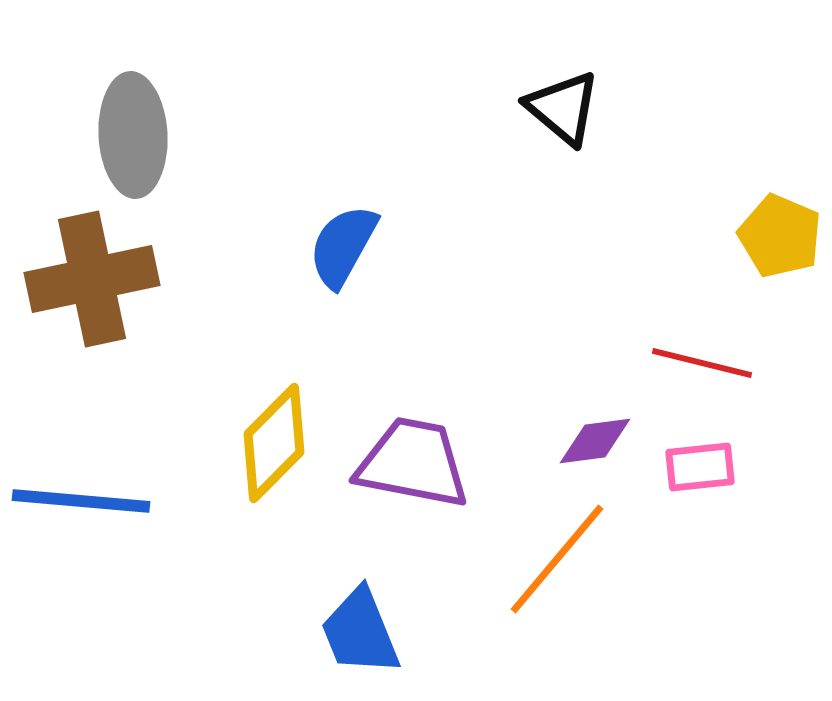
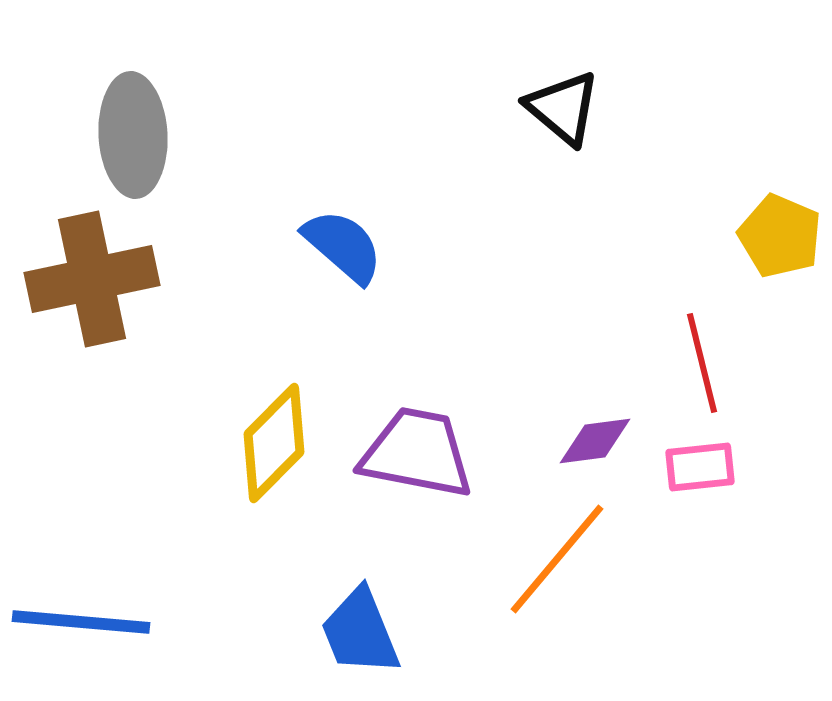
blue semicircle: rotated 102 degrees clockwise
red line: rotated 62 degrees clockwise
purple trapezoid: moved 4 px right, 10 px up
blue line: moved 121 px down
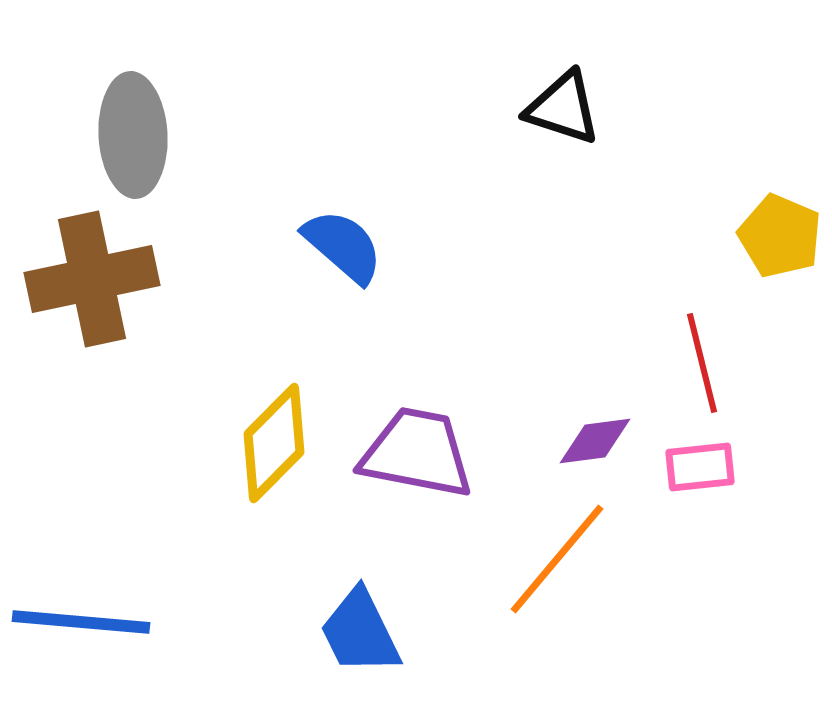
black triangle: rotated 22 degrees counterclockwise
blue trapezoid: rotated 4 degrees counterclockwise
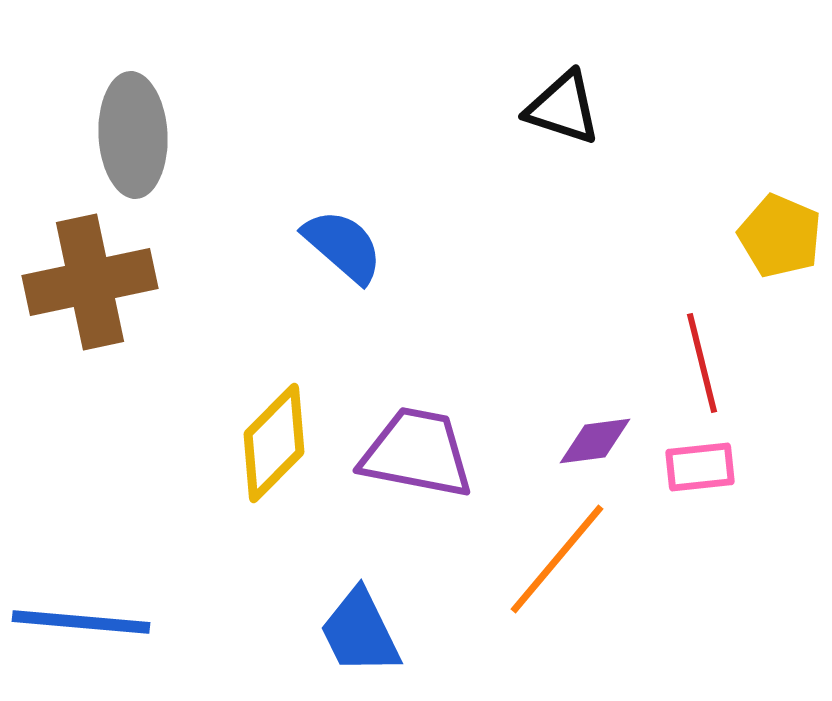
brown cross: moved 2 px left, 3 px down
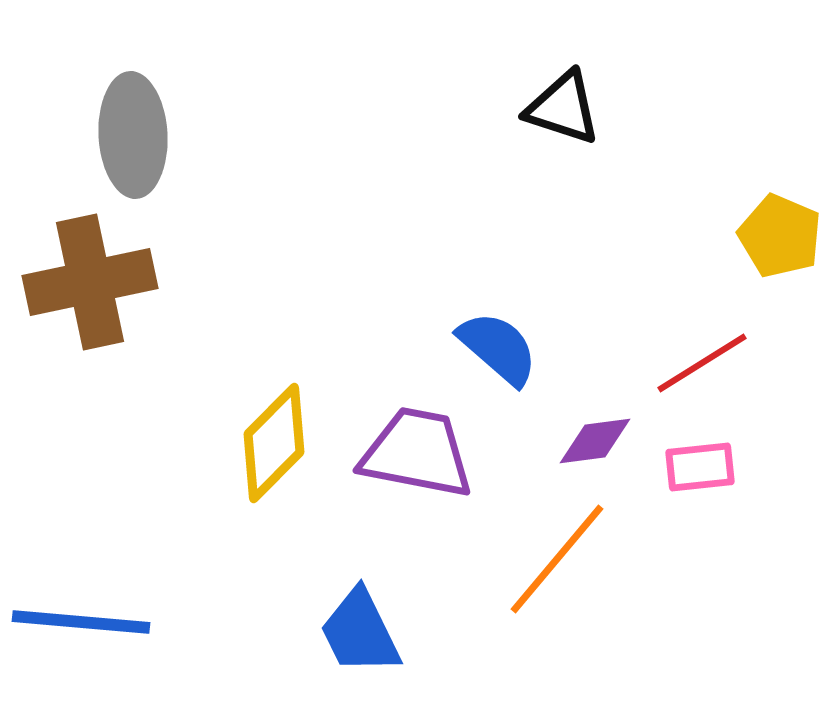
blue semicircle: moved 155 px right, 102 px down
red line: rotated 72 degrees clockwise
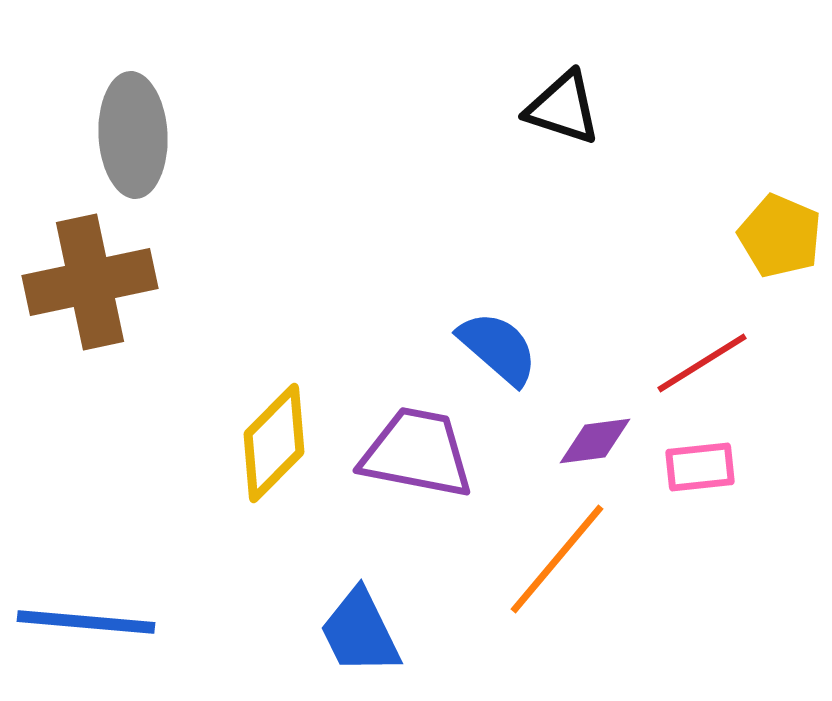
blue line: moved 5 px right
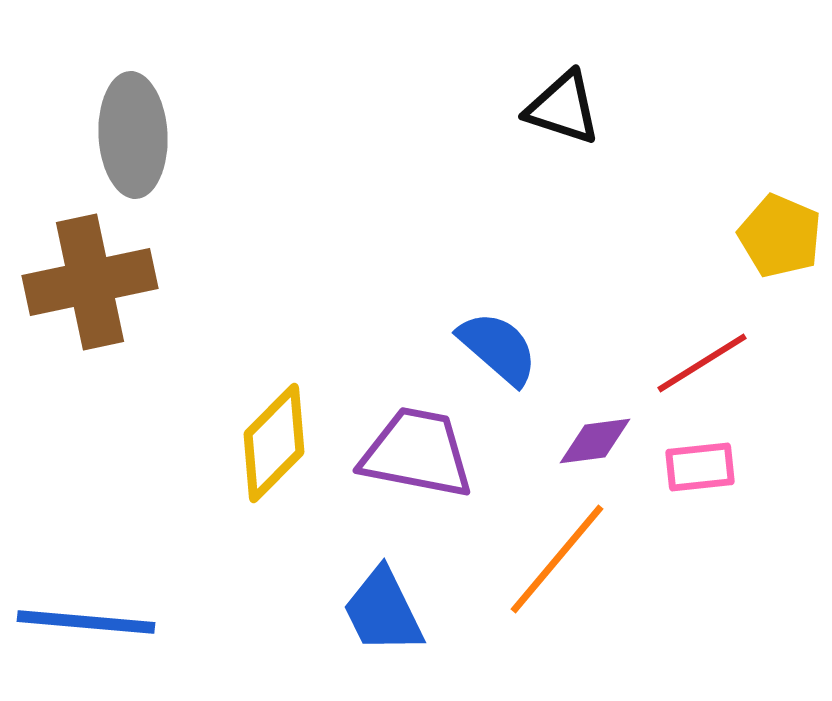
blue trapezoid: moved 23 px right, 21 px up
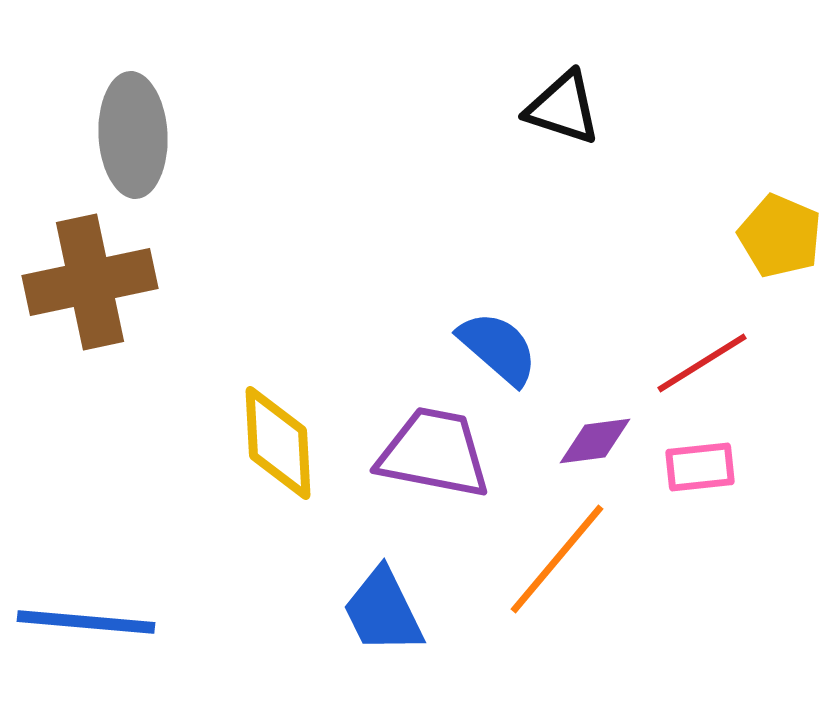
yellow diamond: moved 4 px right; rotated 48 degrees counterclockwise
purple trapezoid: moved 17 px right
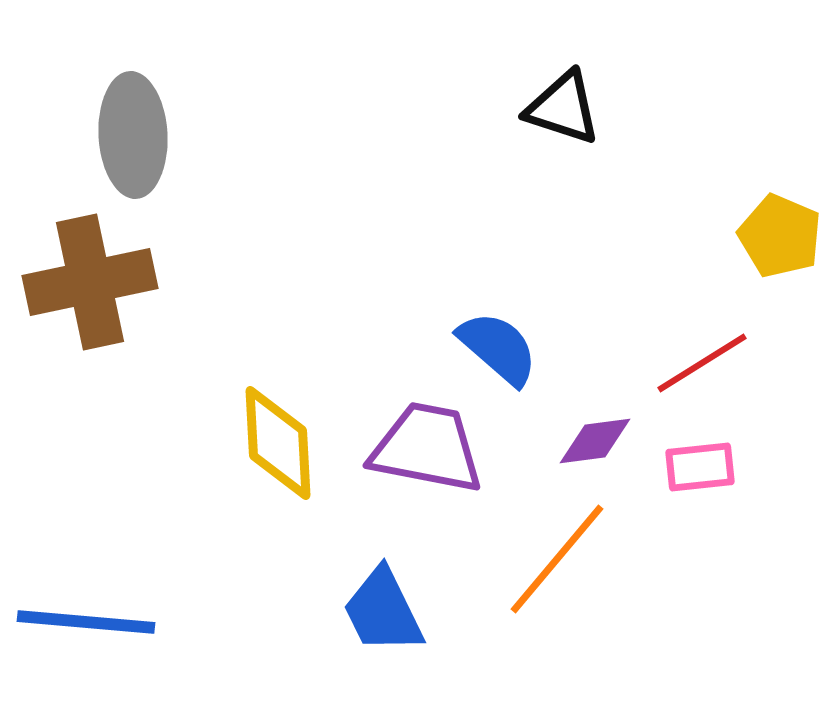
purple trapezoid: moved 7 px left, 5 px up
